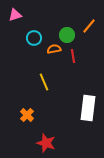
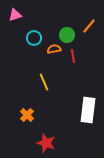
white rectangle: moved 2 px down
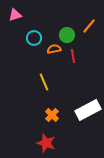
white rectangle: rotated 55 degrees clockwise
orange cross: moved 25 px right
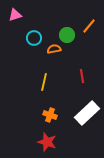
red line: moved 9 px right, 20 px down
yellow line: rotated 36 degrees clockwise
white rectangle: moved 1 px left, 3 px down; rotated 15 degrees counterclockwise
orange cross: moved 2 px left; rotated 24 degrees counterclockwise
red star: moved 1 px right, 1 px up
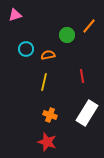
cyan circle: moved 8 px left, 11 px down
orange semicircle: moved 6 px left, 6 px down
white rectangle: rotated 15 degrees counterclockwise
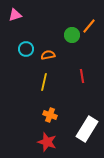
green circle: moved 5 px right
white rectangle: moved 16 px down
